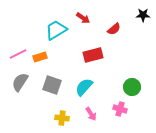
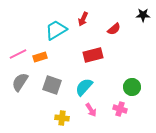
red arrow: moved 1 px down; rotated 80 degrees clockwise
pink arrow: moved 4 px up
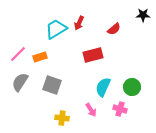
red arrow: moved 4 px left, 4 px down
cyan trapezoid: moved 1 px up
pink line: rotated 18 degrees counterclockwise
cyan semicircle: moved 19 px right; rotated 18 degrees counterclockwise
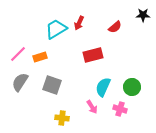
red semicircle: moved 1 px right, 2 px up
pink arrow: moved 1 px right, 3 px up
